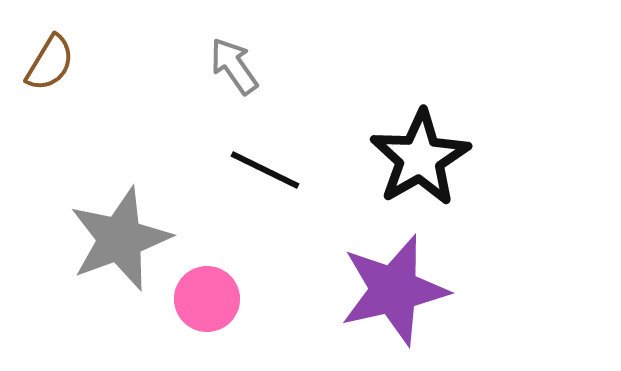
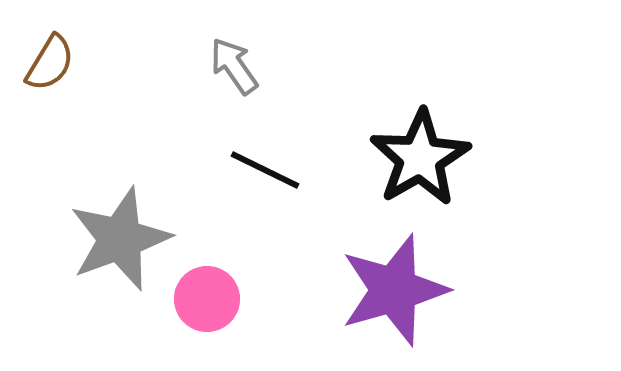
purple star: rotated 3 degrees counterclockwise
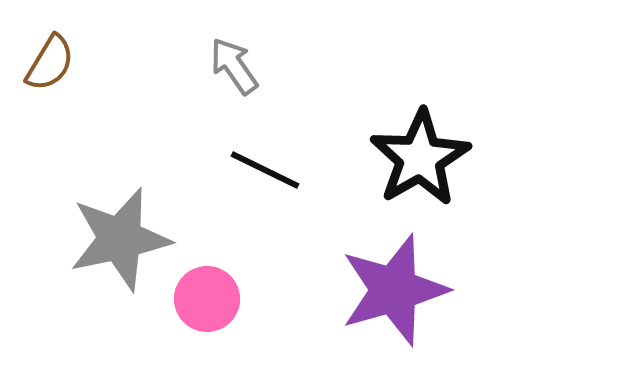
gray star: rotated 8 degrees clockwise
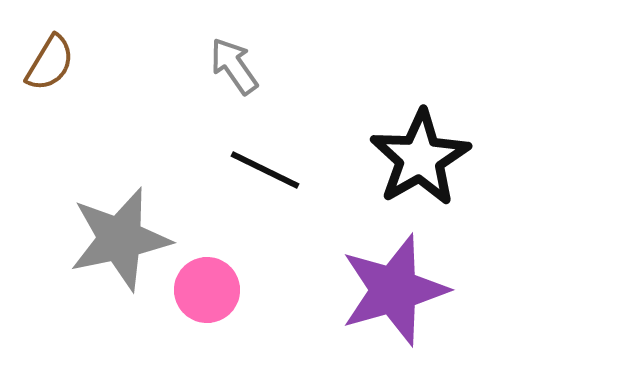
pink circle: moved 9 px up
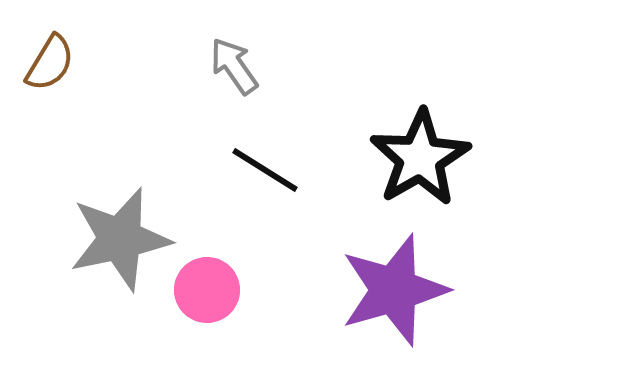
black line: rotated 6 degrees clockwise
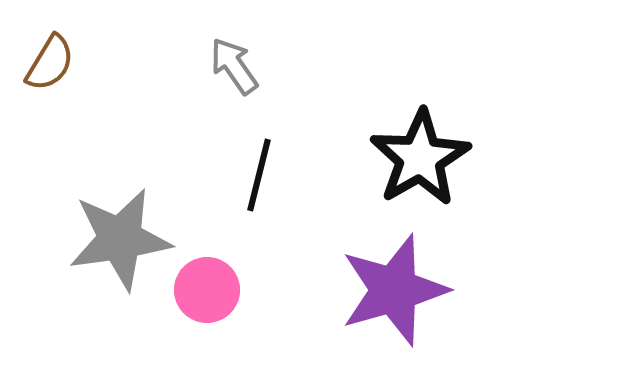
black line: moved 6 px left, 5 px down; rotated 72 degrees clockwise
gray star: rotated 4 degrees clockwise
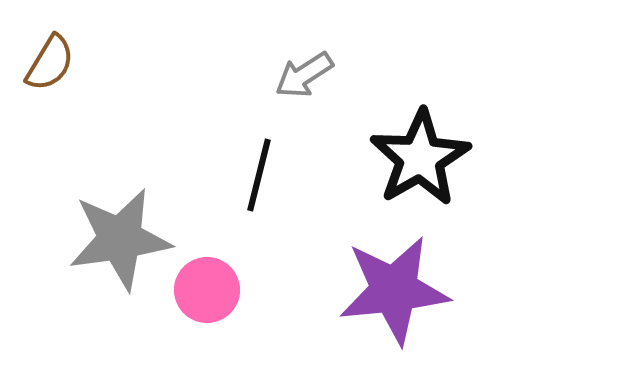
gray arrow: moved 70 px right, 9 px down; rotated 88 degrees counterclockwise
purple star: rotated 10 degrees clockwise
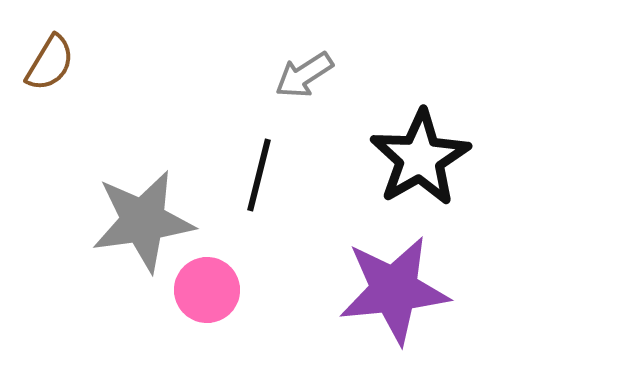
gray star: moved 23 px right, 18 px up
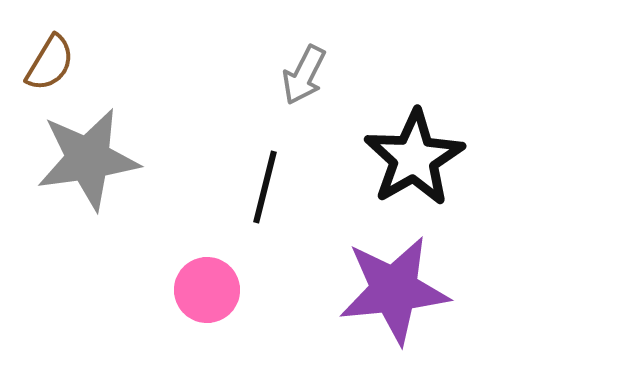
gray arrow: rotated 30 degrees counterclockwise
black star: moved 6 px left
black line: moved 6 px right, 12 px down
gray star: moved 55 px left, 62 px up
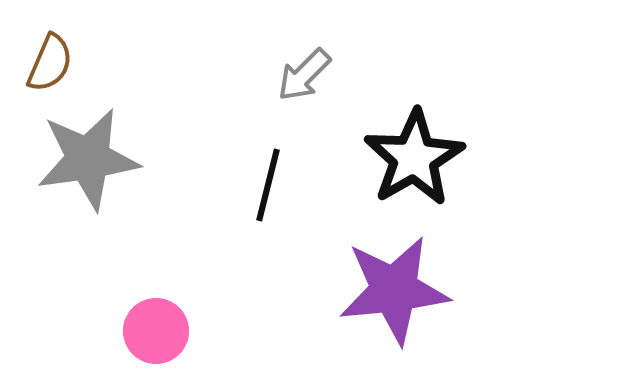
brown semicircle: rotated 8 degrees counterclockwise
gray arrow: rotated 18 degrees clockwise
black line: moved 3 px right, 2 px up
pink circle: moved 51 px left, 41 px down
